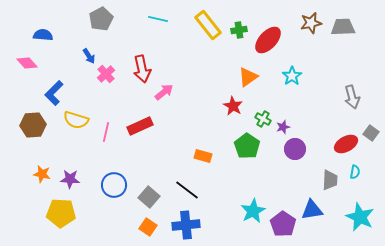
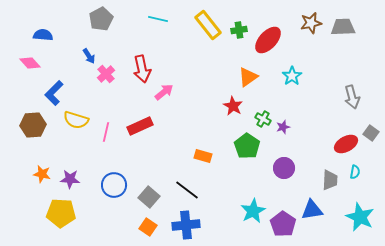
pink diamond at (27, 63): moved 3 px right
purple circle at (295, 149): moved 11 px left, 19 px down
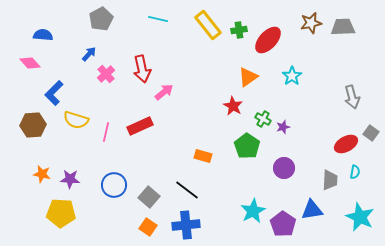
blue arrow at (89, 56): moved 2 px up; rotated 105 degrees counterclockwise
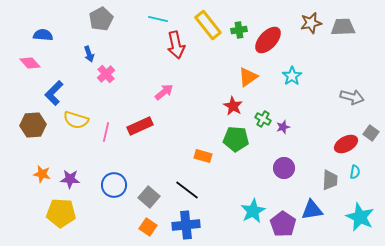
blue arrow at (89, 54): rotated 119 degrees clockwise
red arrow at (142, 69): moved 34 px right, 24 px up
gray arrow at (352, 97): rotated 60 degrees counterclockwise
green pentagon at (247, 146): moved 11 px left, 7 px up; rotated 30 degrees counterclockwise
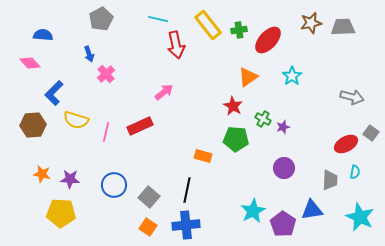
black line at (187, 190): rotated 65 degrees clockwise
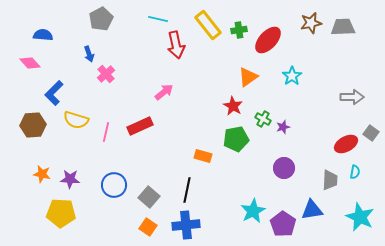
gray arrow at (352, 97): rotated 15 degrees counterclockwise
green pentagon at (236, 139): rotated 15 degrees counterclockwise
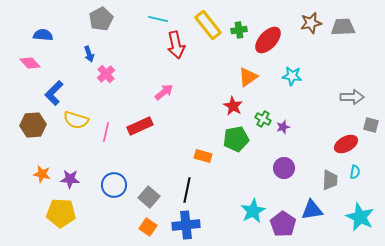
cyan star at (292, 76): rotated 30 degrees counterclockwise
gray square at (371, 133): moved 8 px up; rotated 21 degrees counterclockwise
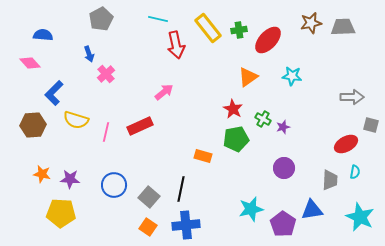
yellow rectangle at (208, 25): moved 3 px down
red star at (233, 106): moved 3 px down
black line at (187, 190): moved 6 px left, 1 px up
cyan star at (253, 211): moved 2 px left, 2 px up; rotated 15 degrees clockwise
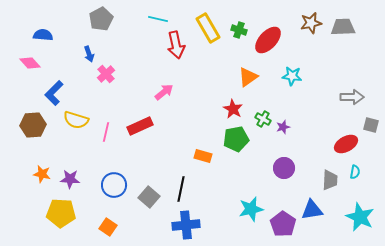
yellow rectangle at (208, 28): rotated 8 degrees clockwise
green cross at (239, 30): rotated 28 degrees clockwise
orange square at (148, 227): moved 40 px left
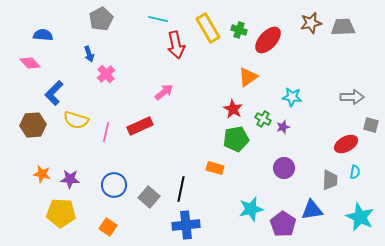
cyan star at (292, 76): moved 21 px down
orange rectangle at (203, 156): moved 12 px right, 12 px down
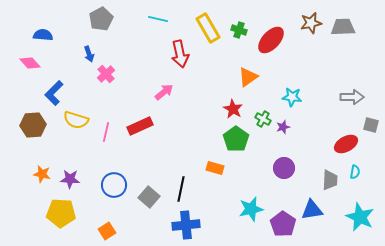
red ellipse at (268, 40): moved 3 px right
red arrow at (176, 45): moved 4 px right, 9 px down
green pentagon at (236, 139): rotated 25 degrees counterclockwise
orange square at (108, 227): moved 1 px left, 4 px down; rotated 24 degrees clockwise
